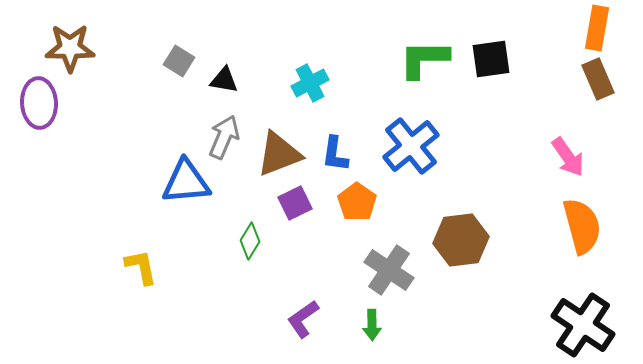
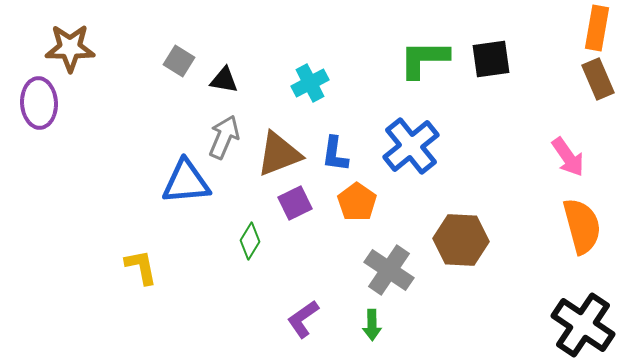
brown hexagon: rotated 10 degrees clockwise
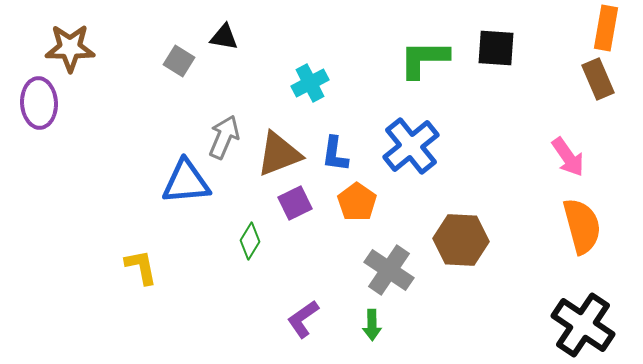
orange rectangle: moved 9 px right
black square: moved 5 px right, 11 px up; rotated 12 degrees clockwise
black triangle: moved 43 px up
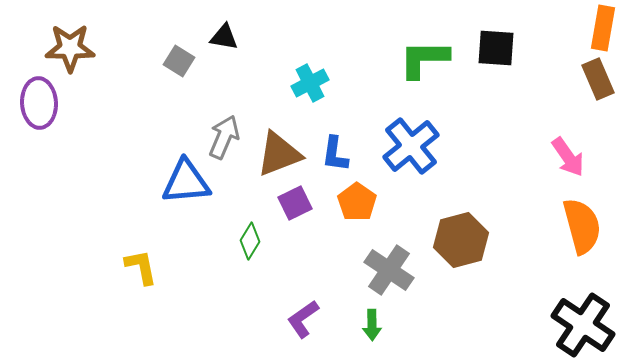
orange rectangle: moved 3 px left
brown hexagon: rotated 18 degrees counterclockwise
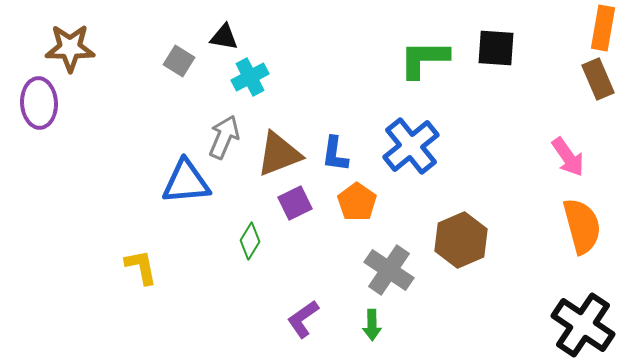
cyan cross: moved 60 px left, 6 px up
brown hexagon: rotated 8 degrees counterclockwise
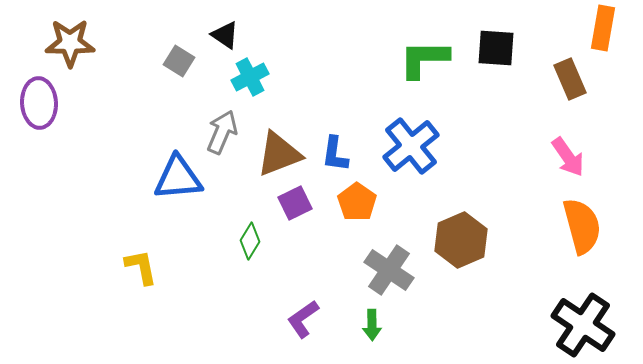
black triangle: moved 1 px right, 2 px up; rotated 24 degrees clockwise
brown star: moved 5 px up
brown rectangle: moved 28 px left
gray arrow: moved 2 px left, 5 px up
blue triangle: moved 8 px left, 4 px up
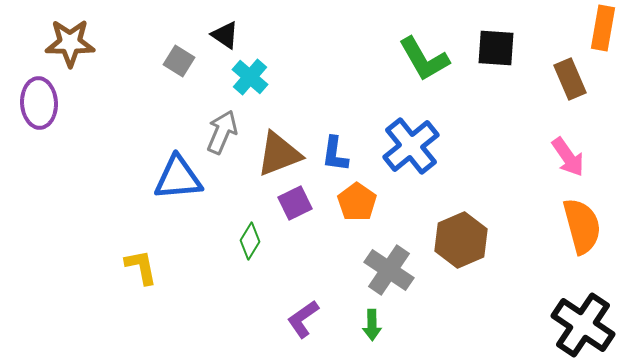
green L-shape: rotated 120 degrees counterclockwise
cyan cross: rotated 21 degrees counterclockwise
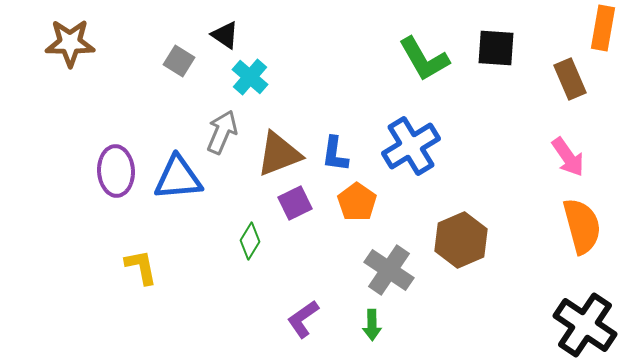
purple ellipse: moved 77 px right, 68 px down
blue cross: rotated 8 degrees clockwise
black cross: moved 2 px right
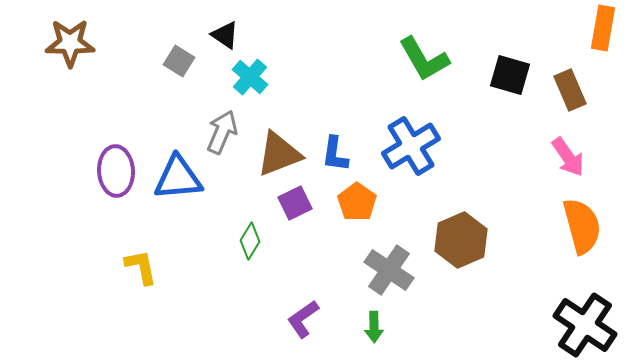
black square: moved 14 px right, 27 px down; rotated 12 degrees clockwise
brown rectangle: moved 11 px down
green arrow: moved 2 px right, 2 px down
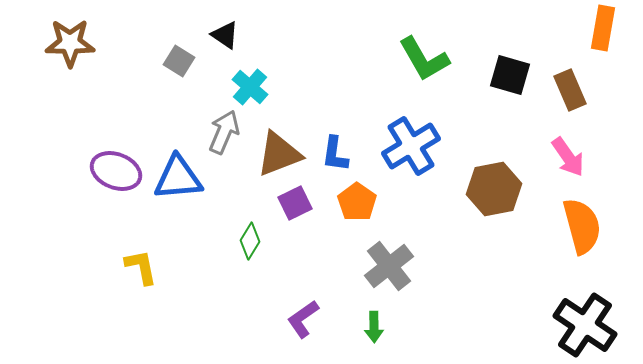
cyan cross: moved 10 px down
gray arrow: moved 2 px right
purple ellipse: rotated 66 degrees counterclockwise
brown hexagon: moved 33 px right, 51 px up; rotated 12 degrees clockwise
gray cross: moved 4 px up; rotated 18 degrees clockwise
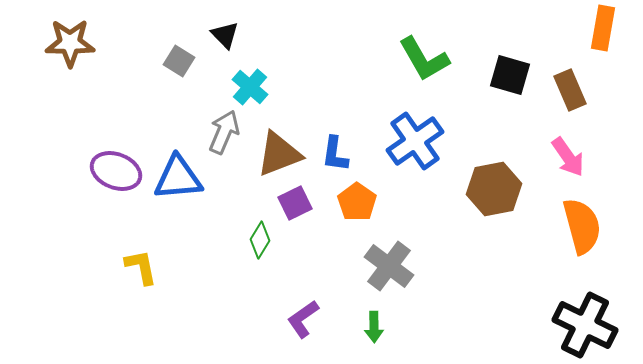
black triangle: rotated 12 degrees clockwise
blue cross: moved 4 px right, 5 px up; rotated 4 degrees counterclockwise
green diamond: moved 10 px right, 1 px up
gray cross: rotated 15 degrees counterclockwise
black cross: rotated 8 degrees counterclockwise
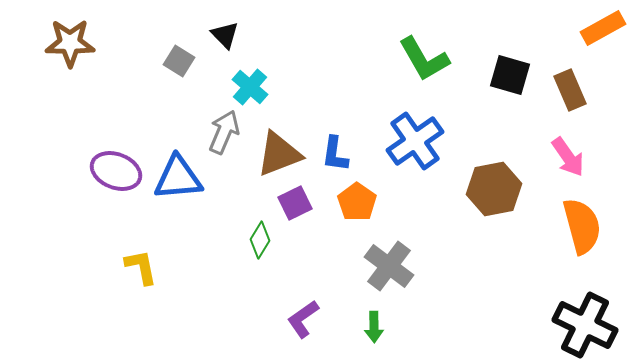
orange rectangle: rotated 51 degrees clockwise
